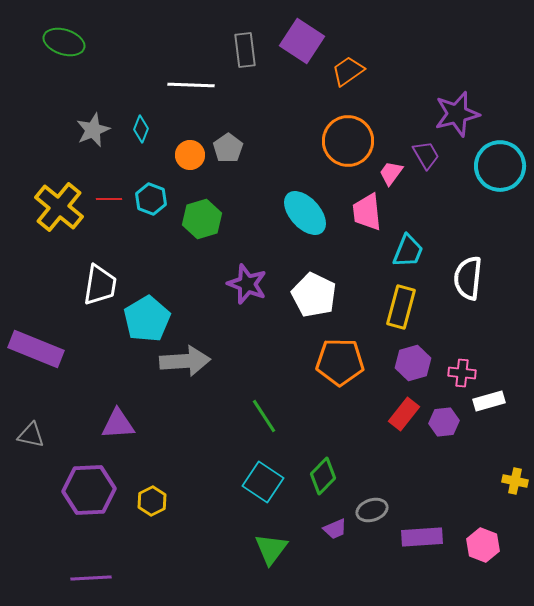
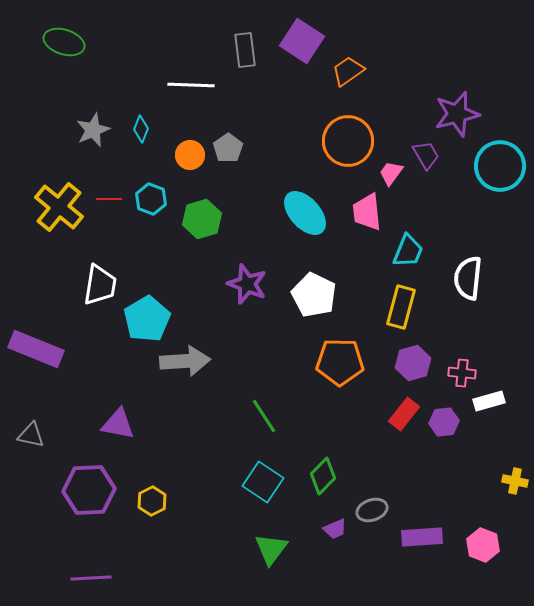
purple triangle at (118, 424): rotated 15 degrees clockwise
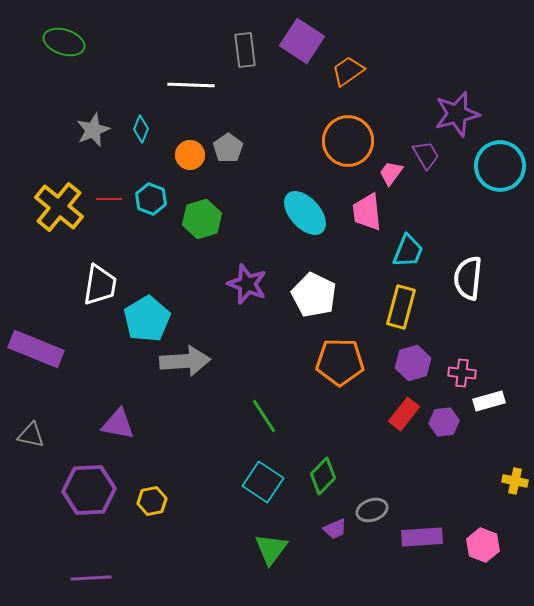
yellow hexagon at (152, 501): rotated 16 degrees clockwise
